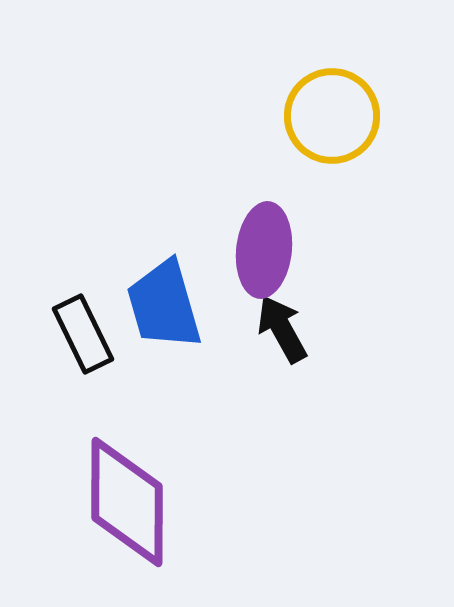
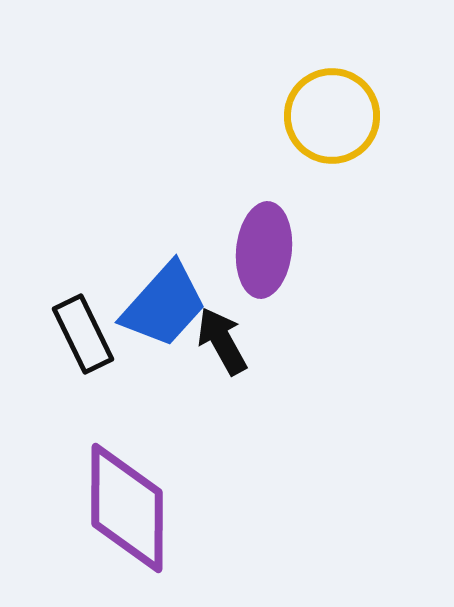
blue trapezoid: rotated 122 degrees counterclockwise
black arrow: moved 60 px left, 12 px down
purple diamond: moved 6 px down
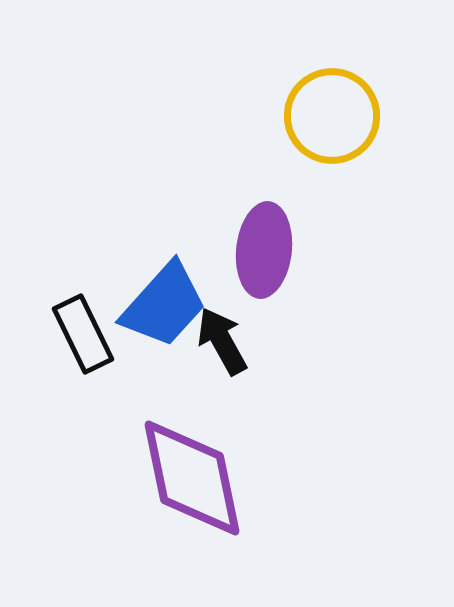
purple diamond: moved 65 px right, 30 px up; rotated 12 degrees counterclockwise
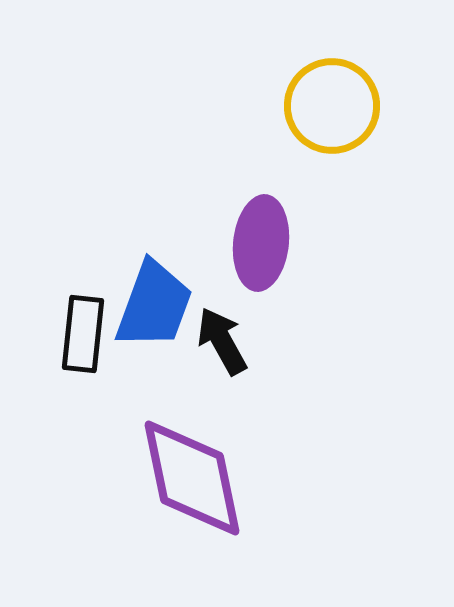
yellow circle: moved 10 px up
purple ellipse: moved 3 px left, 7 px up
blue trapezoid: moved 10 px left; rotated 22 degrees counterclockwise
black rectangle: rotated 32 degrees clockwise
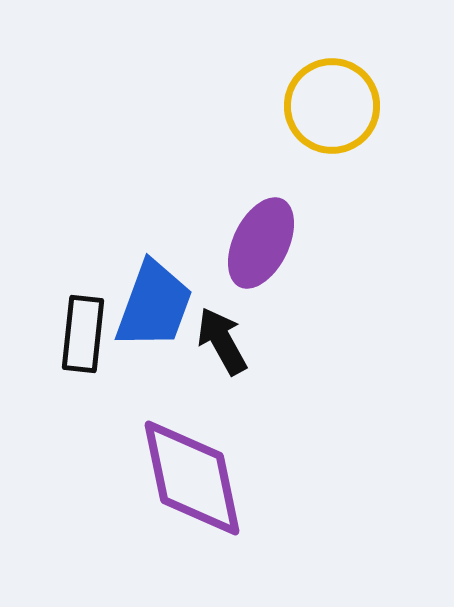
purple ellipse: rotated 20 degrees clockwise
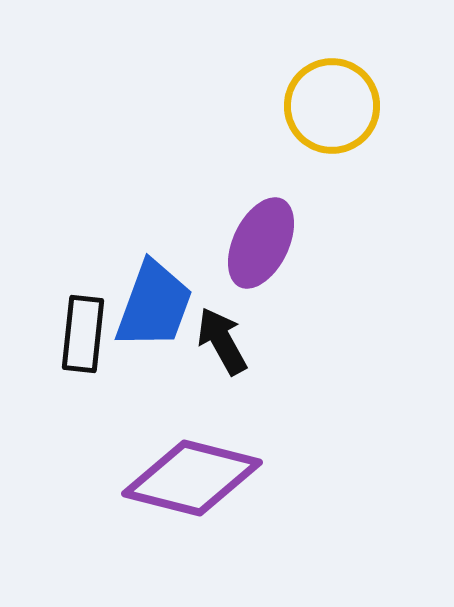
purple diamond: rotated 64 degrees counterclockwise
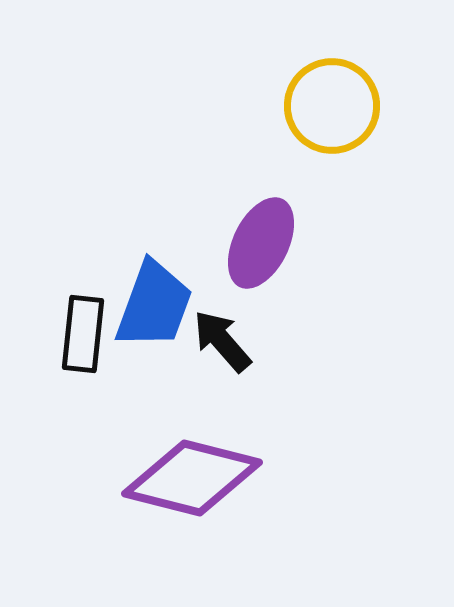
black arrow: rotated 12 degrees counterclockwise
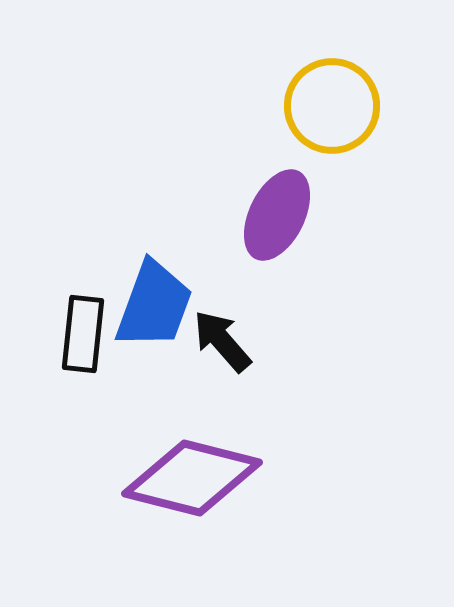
purple ellipse: moved 16 px right, 28 px up
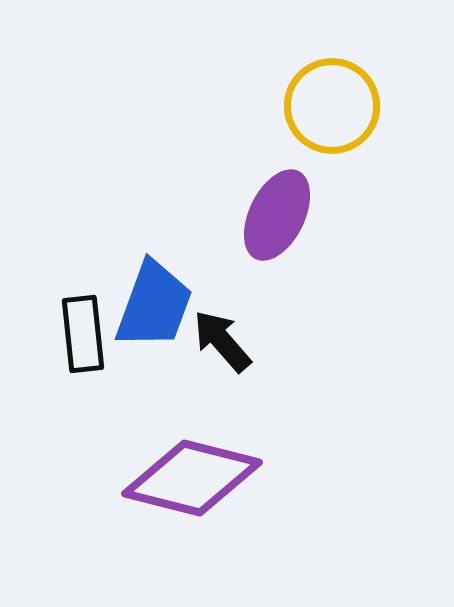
black rectangle: rotated 12 degrees counterclockwise
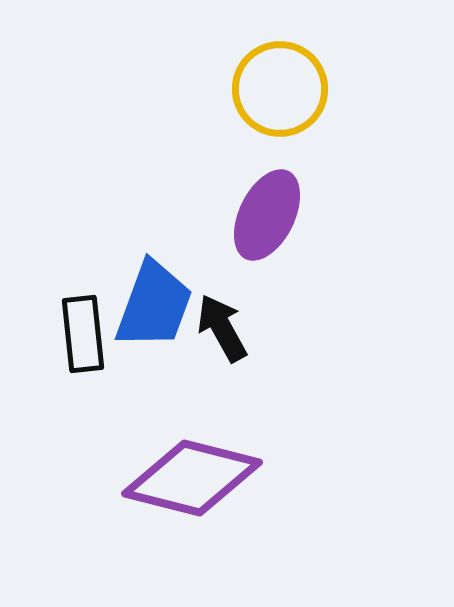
yellow circle: moved 52 px left, 17 px up
purple ellipse: moved 10 px left
black arrow: moved 13 px up; rotated 12 degrees clockwise
